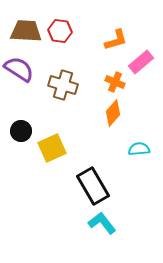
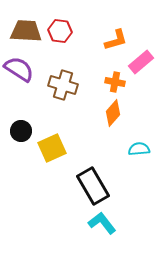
orange cross: rotated 12 degrees counterclockwise
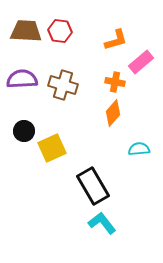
purple semicircle: moved 3 px right, 10 px down; rotated 36 degrees counterclockwise
black circle: moved 3 px right
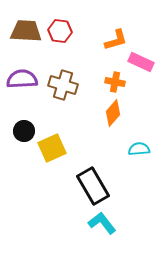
pink rectangle: rotated 65 degrees clockwise
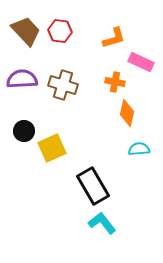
brown trapezoid: rotated 44 degrees clockwise
orange L-shape: moved 2 px left, 2 px up
orange diamond: moved 14 px right; rotated 28 degrees counterclockwise
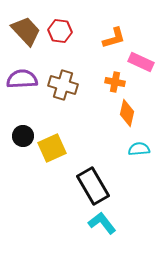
black circle: moved 1 px left, 5 px down
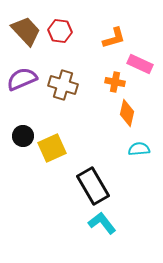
pink rectangle: moved 1 px left, 2 px down
purple semicircle: rotated 20 degrees counterclockwise
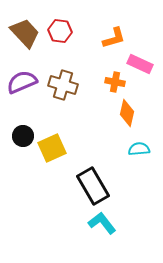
brown trapezoid: moved 1 px left, 2 px down
purple semicircle: moved 3 px down
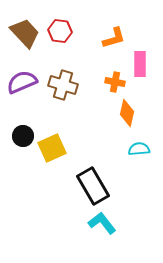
pink rectangle: rotated 65 degrees clockwise
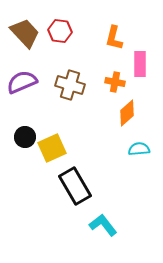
orange L-shape: rotated 120 degrees clockwise
brown cross: moved 7 px right
orange diamond: rotated 36 degrees clockwise
black circle: moved 2 px right, 1 px down
black rectangle: moved 18 px left
cyan L-shape: moved 1 px right, 2 px down
